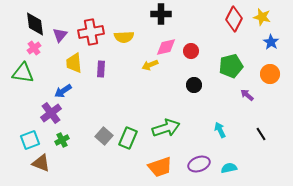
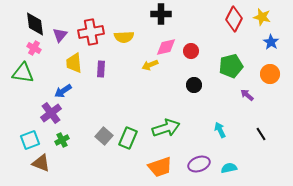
pink cross: rotated 24 degrees counterclockwise
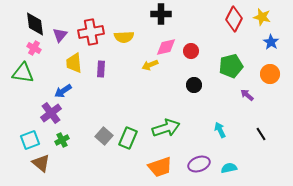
brown triangle: rotated 18 degrees clockwise
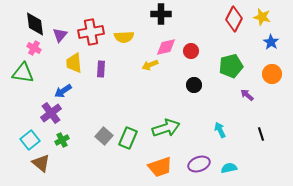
orange circle: moved 2 px right
black line: rotated 16 degrees clockwise
cyan square: rotated 18 degrees counterclockwise
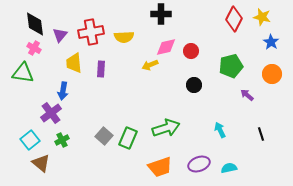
blue arrow: rotated 48 degrees counterclockwise
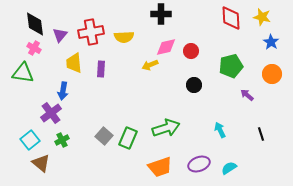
red diamond: moved 3 px left, 1 px up; rotated 30 degrees counterclockwise
cyan semicircle: rotated 21 degrees counterclockwise
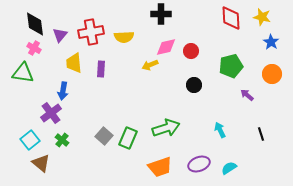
green cross: rotated 24 degrees counterclockwise
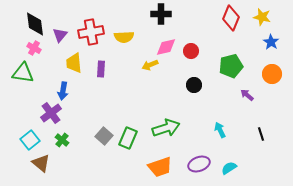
red diamond: rotated 25 degrees clockwise
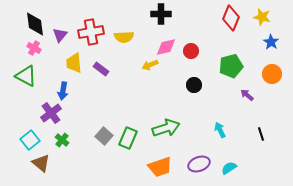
purple rectangle: rotated 56 degrees counterclockwise
green triangle: moved 3 px right, 3 px down; rotated 20 degrees clockwise
